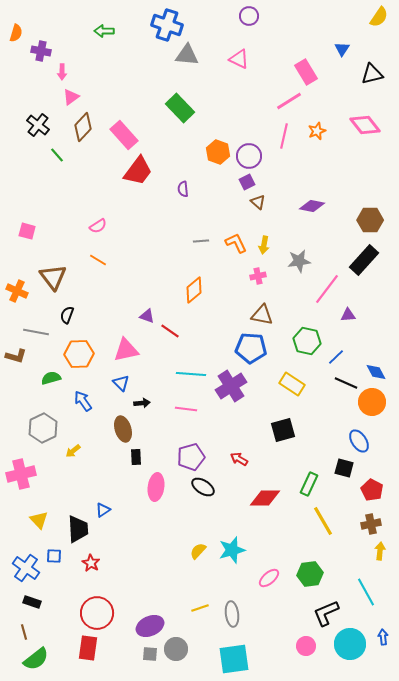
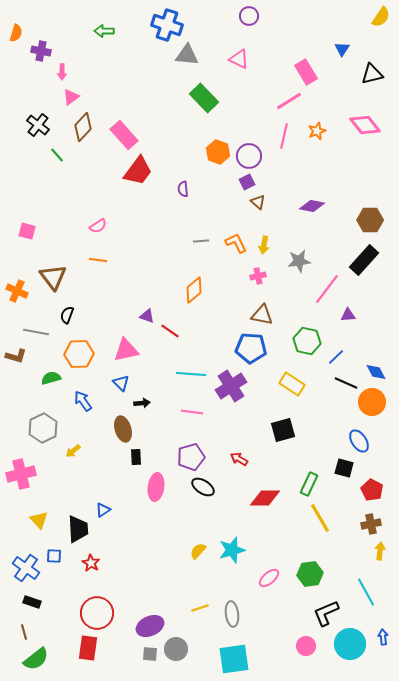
yellow semicircle at (379, 17): moved 2 px right
green rectangle at (180, 108): moved 24 px right, 10 px up
orange line at (98, 260): rotated 24 degrees counterclockwise
pink line at (186, 409): moved 6 px right, 3 px down
yellow line at (323, 521): moved 3 px left, 3 px up
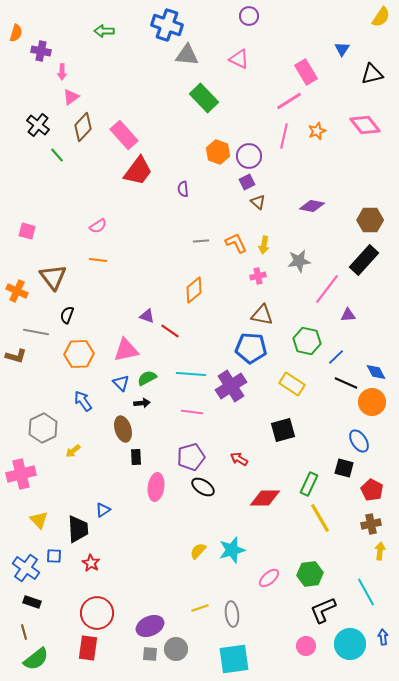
green semicircle at (51, 378): moved 96 px right; rotated 12 degrees counterclockwise
black L-shape at (326, 613): moved 3 px left, 3 px up
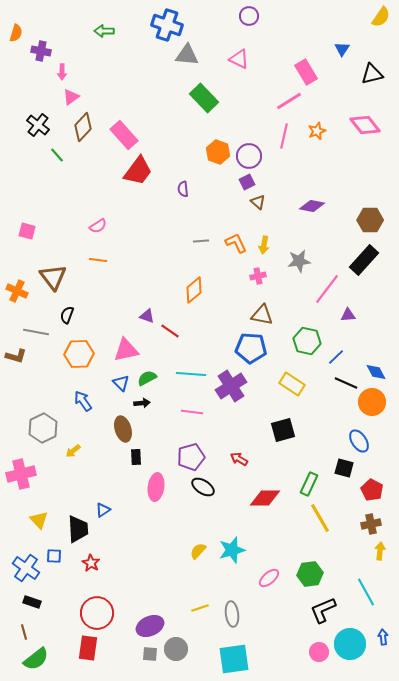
pink circle at (306, 646): moved 13 px right, 6 px down
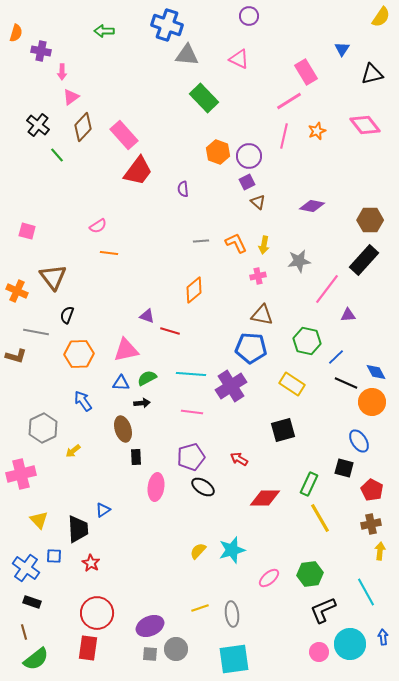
orange line at (98, 260): moved 11 px right, 7 px up
red line at (170, 331): rotated 18 degrees counterclockwise
blue triangle at (121, 383): rotated 42 degrees counterclockwise
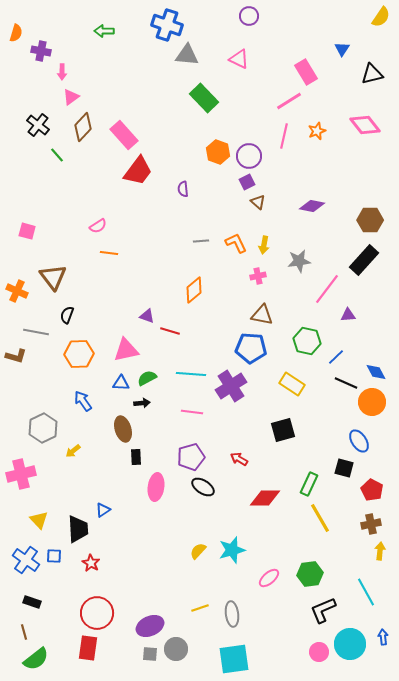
blue cross at (26, 568): moved 8 px up
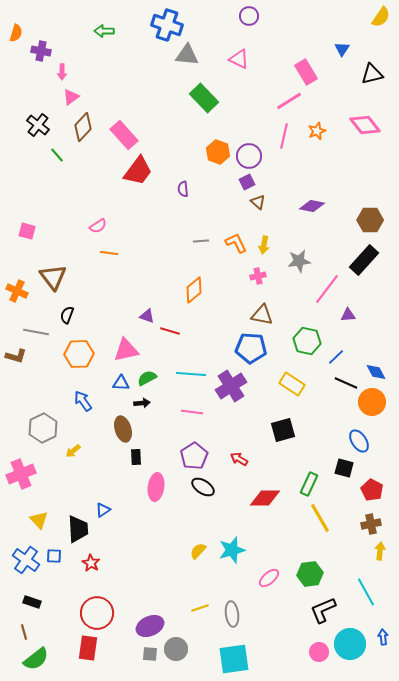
purple pentagon at (191, 457): moved 3 px right, 1 px up; rotated 16 degrees counterclockwise
pink cross at (21, 474): rotated 8 degrees counterclockwise
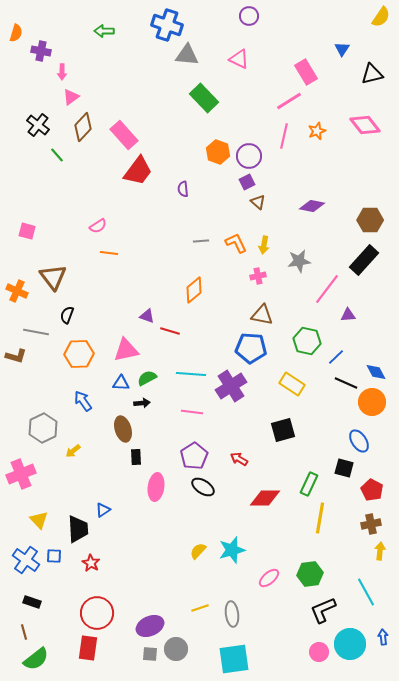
yellow line at (320, 518): rotated 40 degrees clockwise
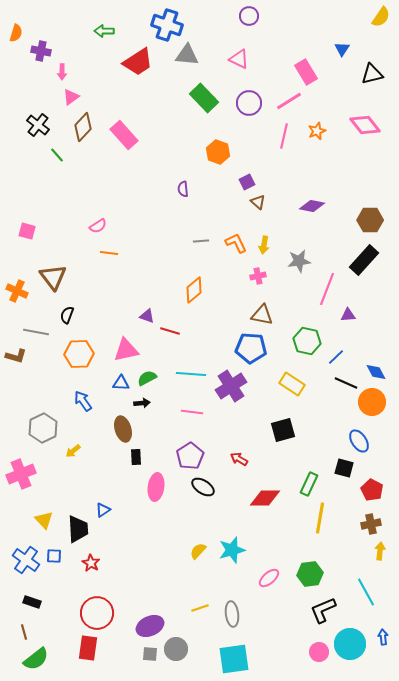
purple circle at (249, 156): moved 53 px up
red trapezoid at (138, 171): moved 109 px up; rotated 20 degrees clockwise
pink line at (327, 289): rotated 16 degrees counterclockwise
purple pentagon at (194, 456): moved 4 px left
yellow triangle at (39, 520): moved 5 px right
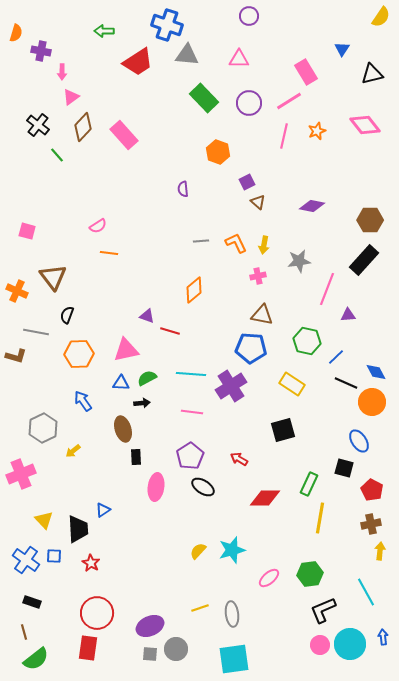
pink triangle at (239, 59): rotated 25 degrees counterclockwise
pink circle at (319, 652): moved 1 px right, 7 px up
